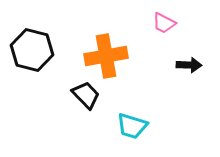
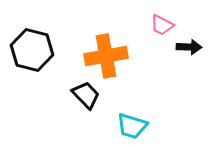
pink trapezoid: moved 2 px left, 2 px down
black arrow: moved 18 px up
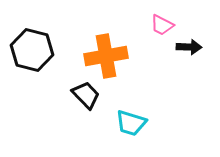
cyan trapezoid: moved 1 px left, 3 px up
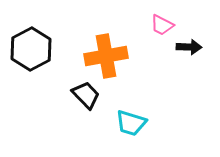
black hexagon: moved 1 px left, 1 px up; rotated 18 degrees clockwise
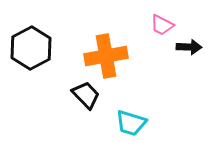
black hexagon: moved 1 px up
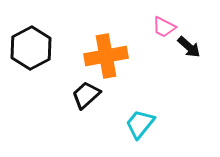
pink trapezoid: moved 2 px right, 2 px down
black arrow: rotated 40 degrees clockwise
black trapezoid: rotated 88 degrees counterclockwise
cyan trapezoid: moved 9 px right, 1 px down; rotated 112 degrees clockwise
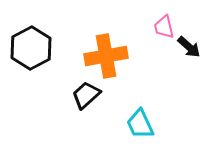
pink trapezoid: rotated 50 degrees clockwise
cyan trapezoid: rotated 64 degrees counterclockwise
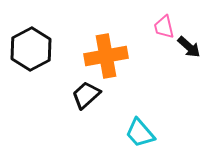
black hexagon: moved 1 px down
cyan trapezoid: moved 9 px down; rotated 16 degrees counterclockwise
